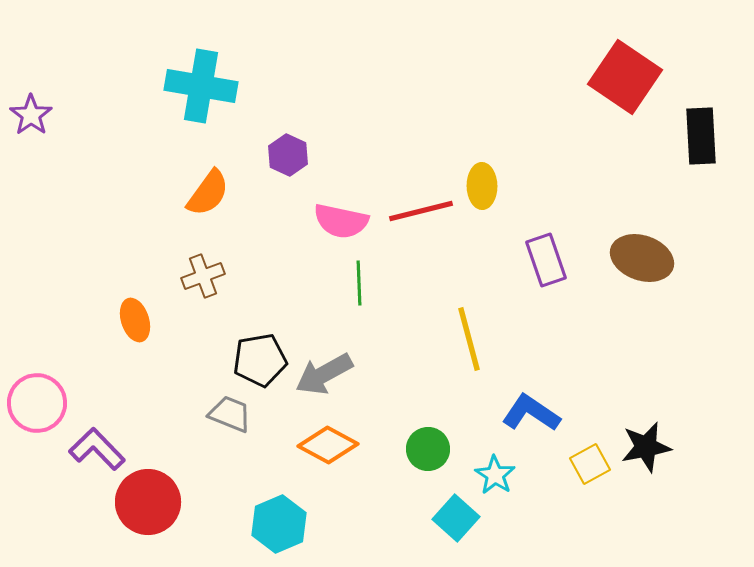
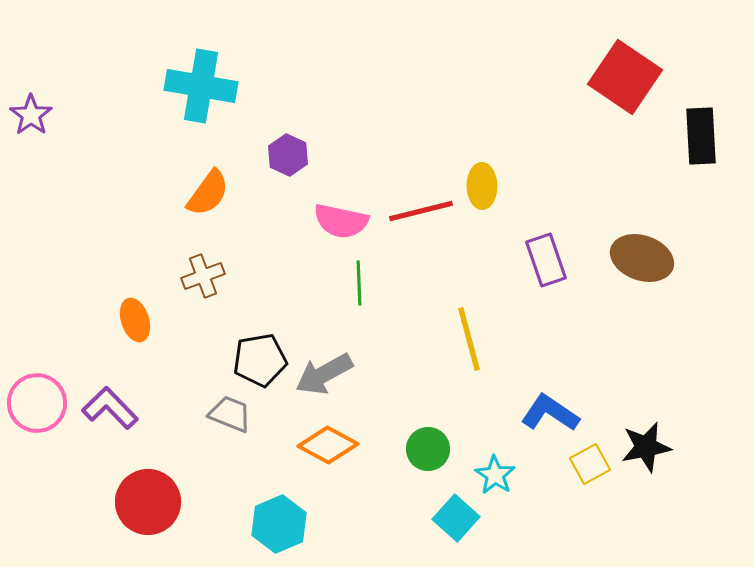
blue L-shape: moved 19 px right
purple L-shape: moved 13 px right, 41 px up
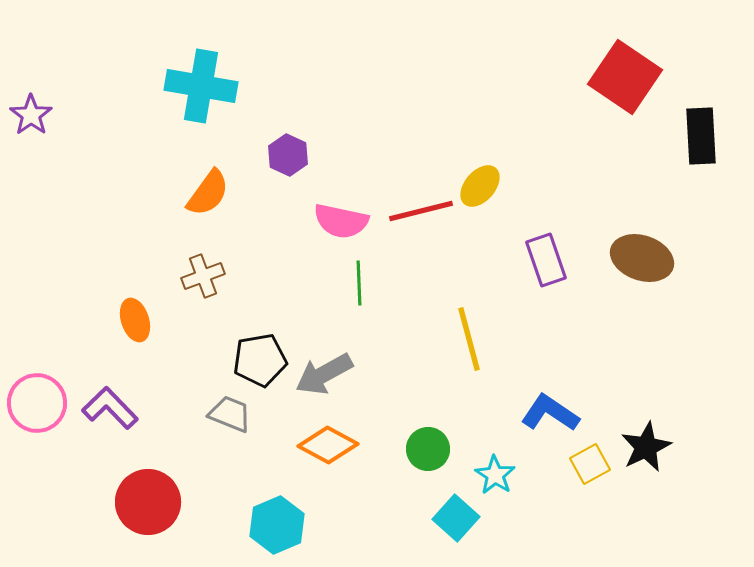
yellow ellipse: moved 2 px left; rotated 42 degrees clockwise
black star: rotated 15 degrees counterclockwise
cyan hexagon: moved 2 px left, 1 px down
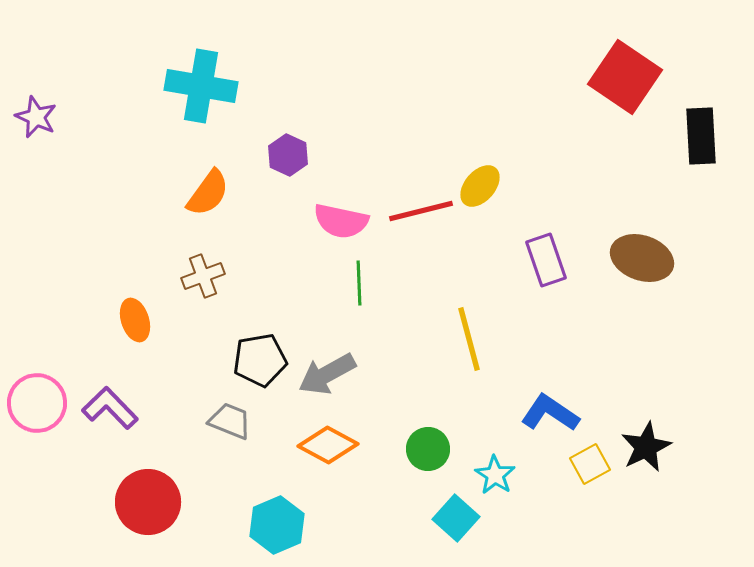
purple star: moved 5 px right, 2 px down; rotated 12 degrees counterclockwise
gray arrow: moved 3 px right
gray trapezoid: moved 7 px down
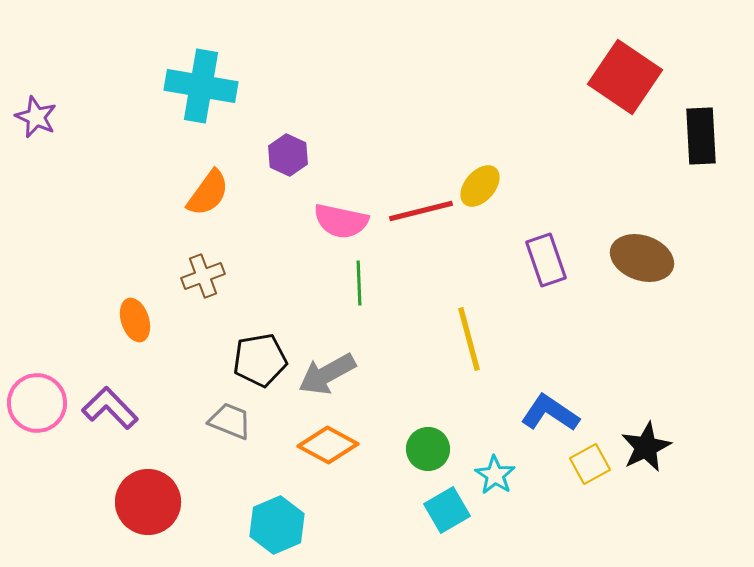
cyan square: moved 9 px left, 8 px up; rotated 18 degrees clockwise
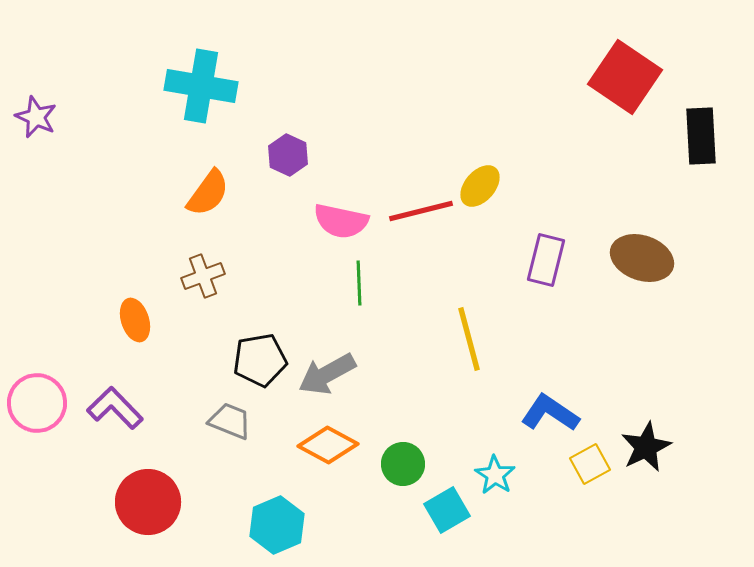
purple rectangle: rotated 33 degrees clockwise
purple L-shape: moved 5 px right
green circle: moved 25 px left, 15 px down
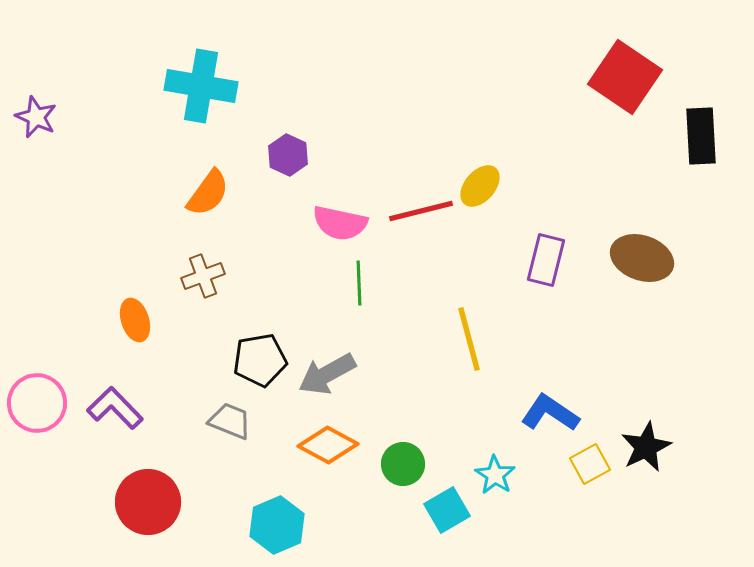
pink semicircle: moved 1 px left, 2 px down
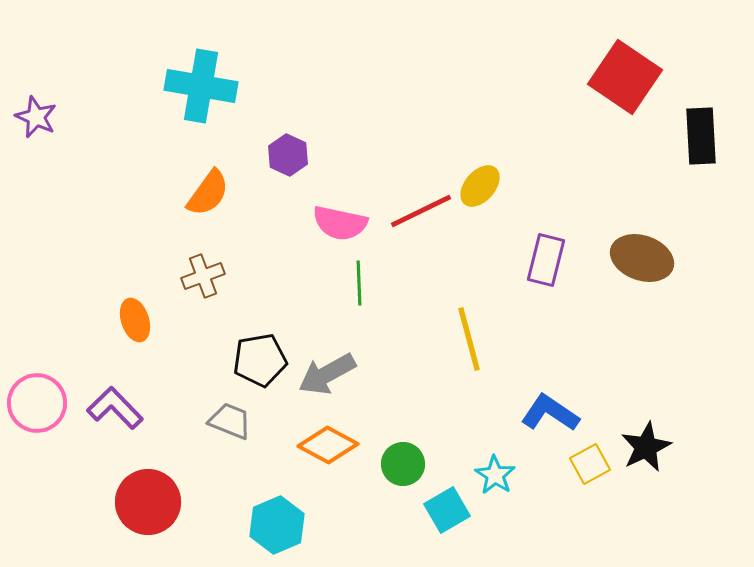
red line: rotated 12 degrees counterclockwise
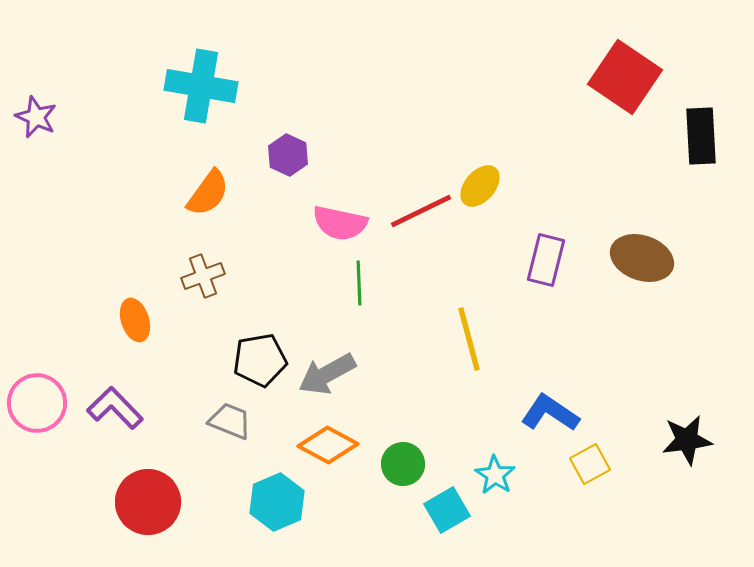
black star: moved 41 px right, 7 px up; rotated 18 degrees clockwise
cyan hexagon: moved 23 px up
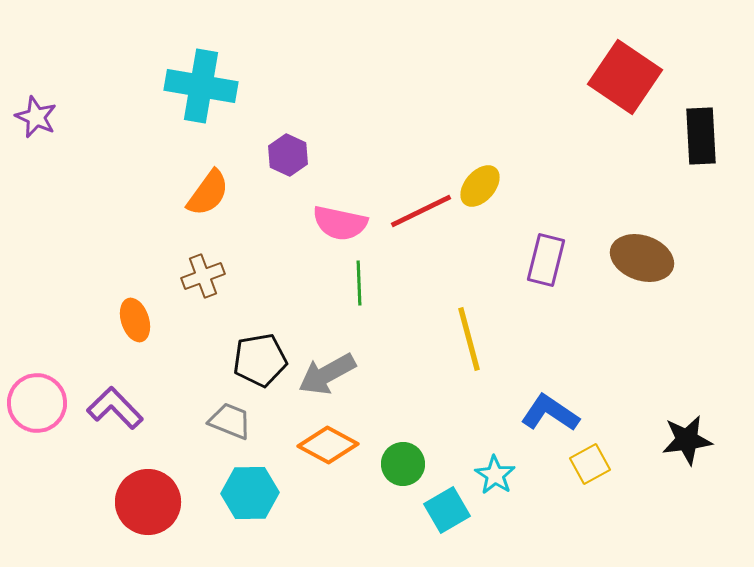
cyan hexagon: moved 27 px left, 9 px up; rotated 22 degrees clockwise
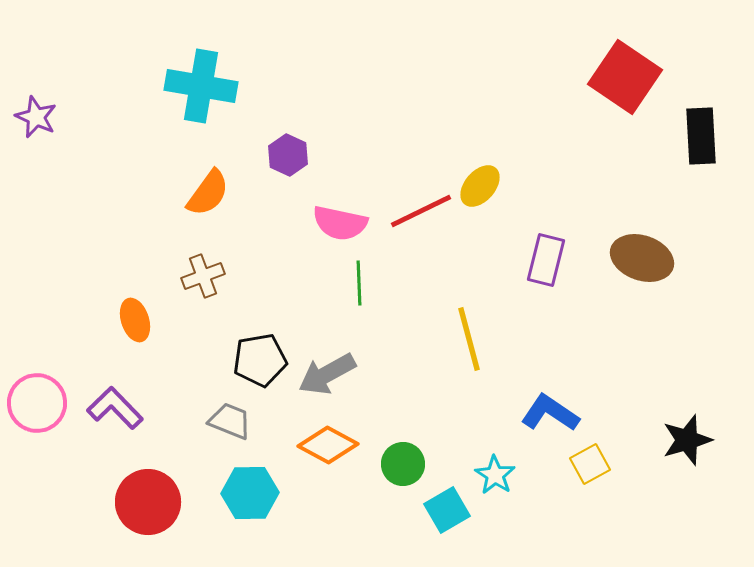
black star: rotated 9 degrees counterclockwise
